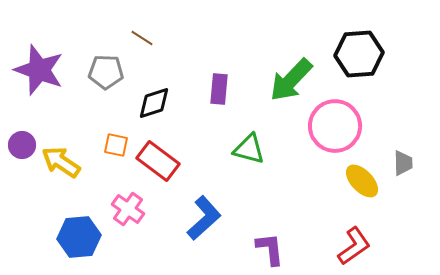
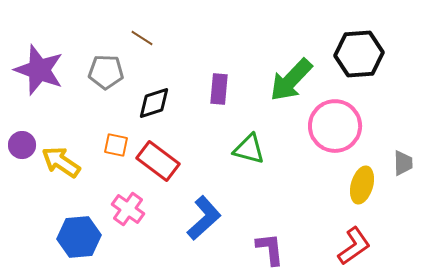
yellow ellipse: moved 4 px down; rotated 60 degrees clockwise
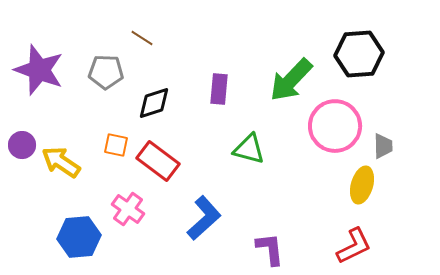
gray trapezoid: moved 20 px left, 17 px up
red L-shape: rotated 9 degrees clockwise
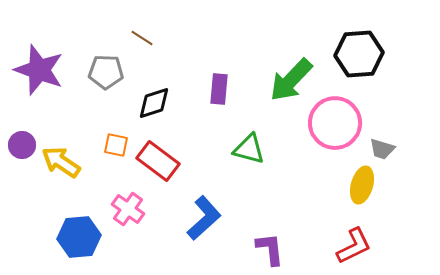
pink circle: moved 3 px up
gray trapezoid: moved 1 px left, 3 px down; rotated 108 degrees clockwise
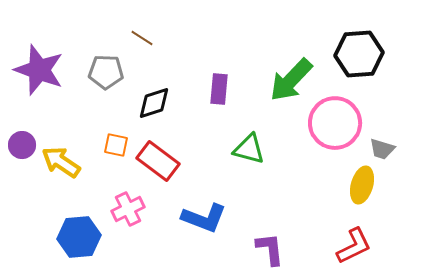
pink cross: rotated 28 degrees clockwise
blue L-shape: rotated 63 degrees clockwise
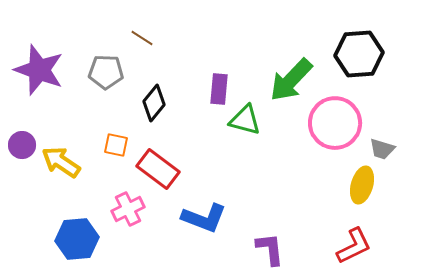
black diamond: rotated 33 degrees counterclockwise
green triangle: moved 4 px left, 29 px up
red rectangle: moved 8 px down
blue hexagon: moved 2 px left, 2 px down
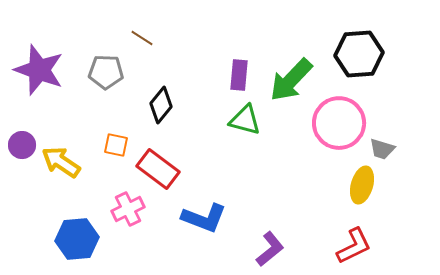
purple rectangle: moved 20 px right, 14 px up
black diamond: moved 7 px right, 2 px down
pink circle: moved 4 px right
purple L-shape: rotated 57 degrees clockwise
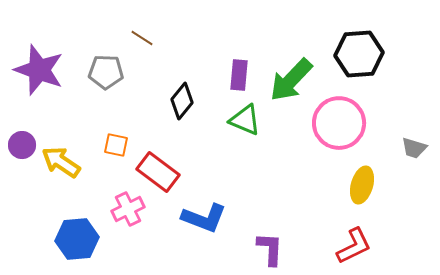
black diamond: moved 21 px right, 4 px up
green triangle: rotated 8 degrees clockwise
gray trapezoid: moved 32 px right, 1 px up
red rectangle: moved 3 px down
purple L-shape: rotated 48 degrees counterclockwise
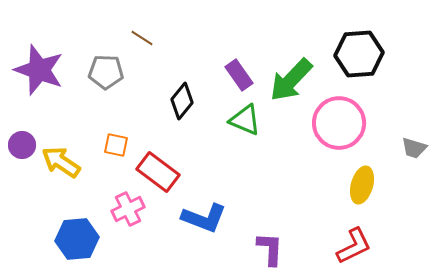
purple rectangle: rotated 40 degrees counterclockwise
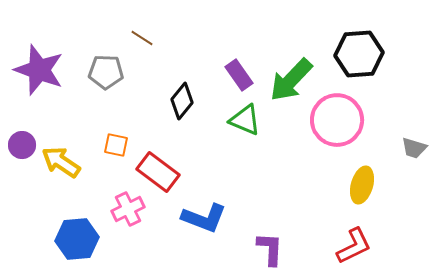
pink circle: moved 2 px left, 3 px up
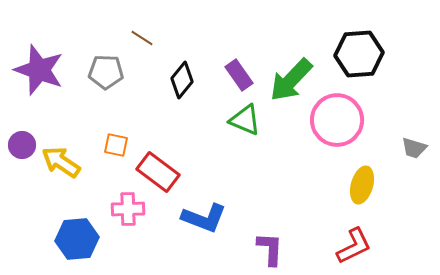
black diamond: moved 21 px up
pink cross: rotated 24 degrees clockwise
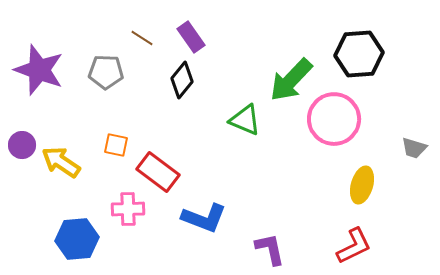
purple rectangle: moved 48 px left, 38 px up
pink circle: moved 3 px left, 1 px up
purple L-shape: rotated 15 degrees counterclockwise
